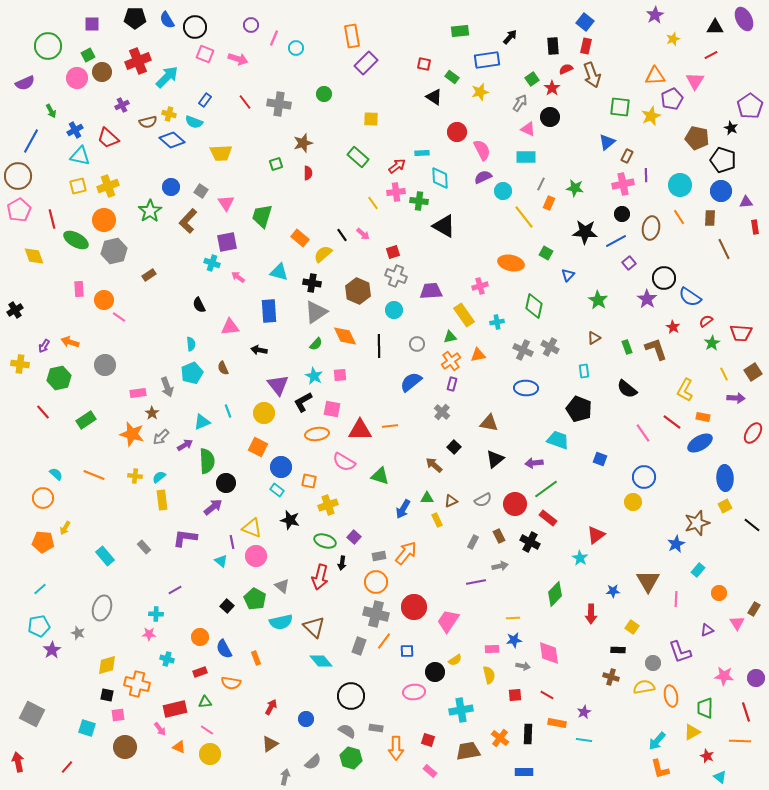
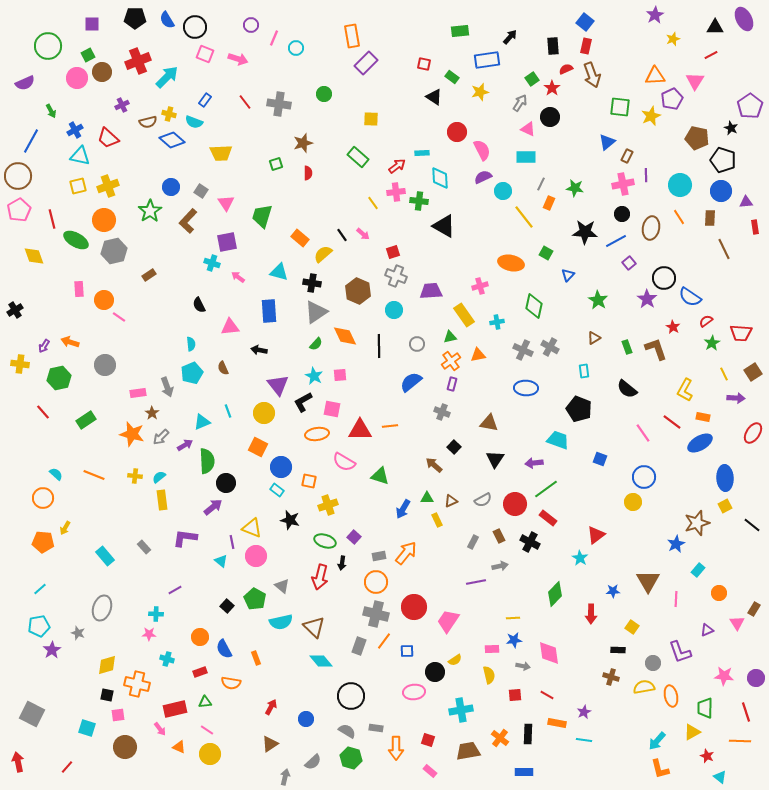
gray cross at (442, 412): rotated 21 degrees counterclockwise
black triangle at (495, 459): rotated 18 degrees counterclockwise
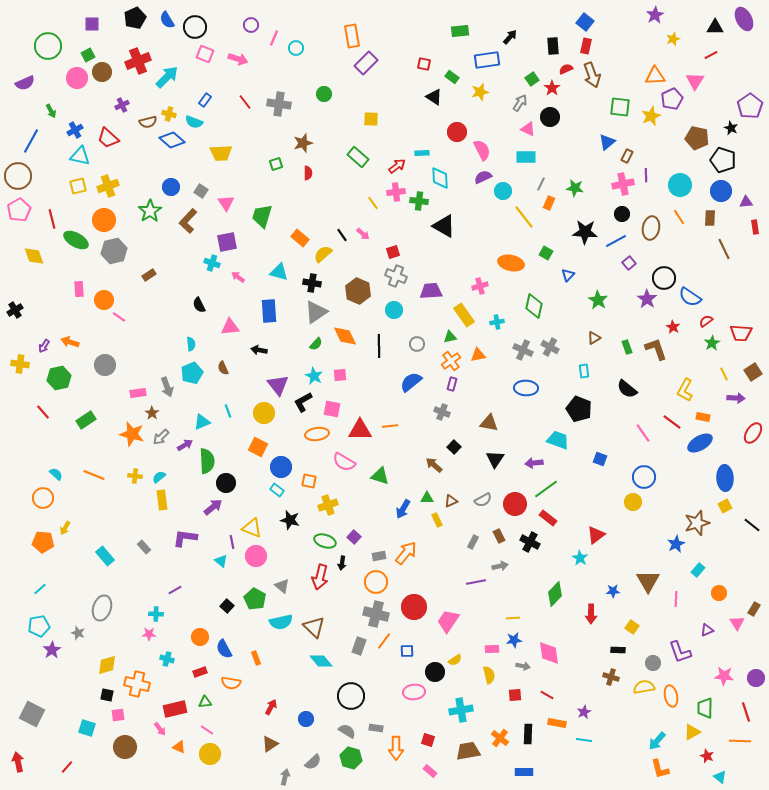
black pentagon at (135, 18): rotated 25 degrees counterclockwise
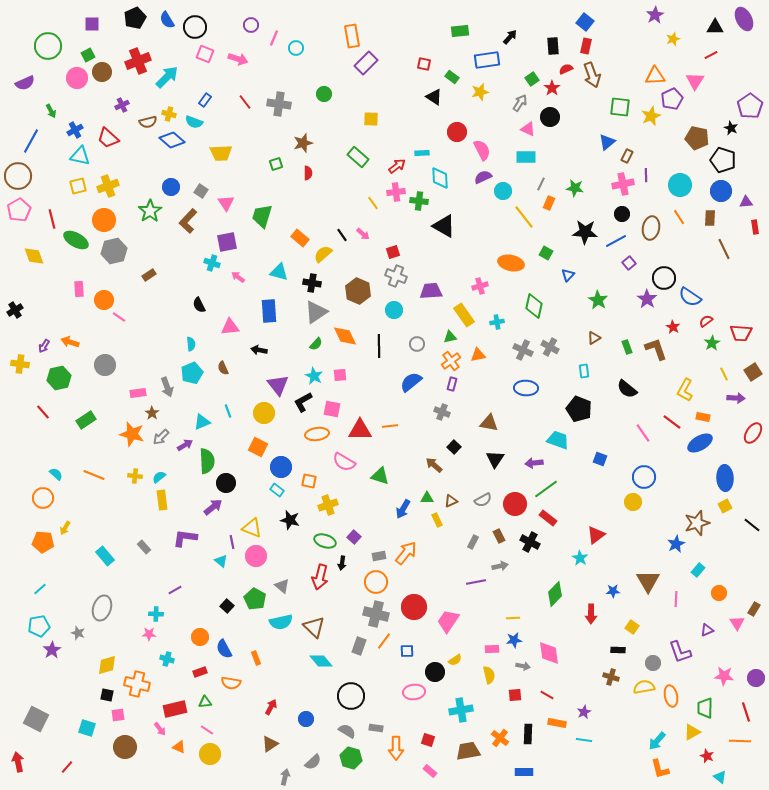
gray square at (32, 714): moved 4 px right, 5 px down
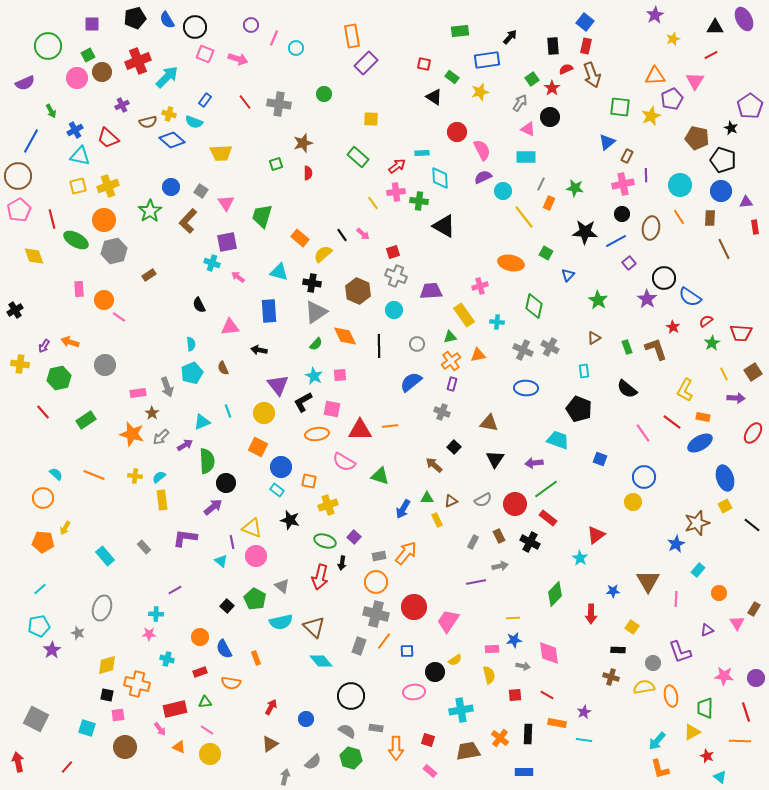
black pentagon at (135, 18): rotated 10 degrees clockwise
cyan cross at (497, 322): rotated 16 degrees clockwise
blue ellipse at (725, 478): rotated 15 degrees counterclockwise
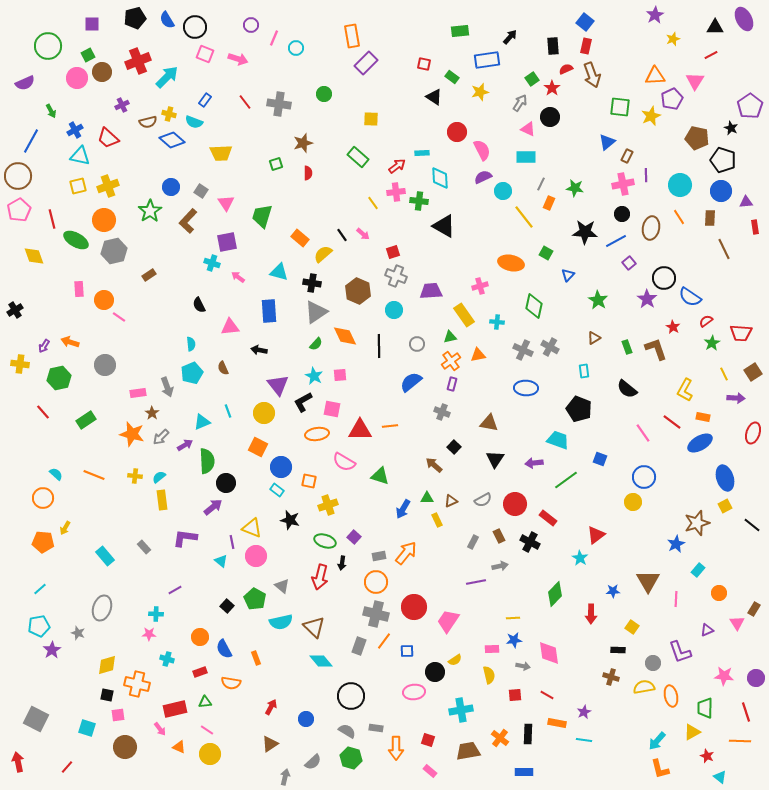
red ellipse at (753, 433): rotated 15 degrees counterclockwise
green line at (546, 489): moved 20 px right, 9 px up
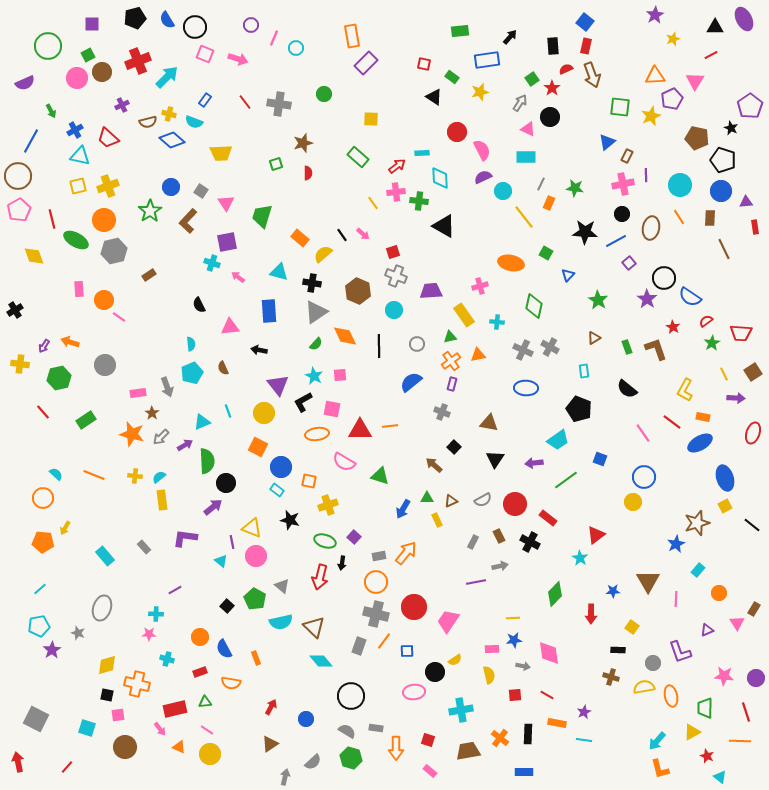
cyan trapezoid at (558, 440): rotated 125 degrees clockwise
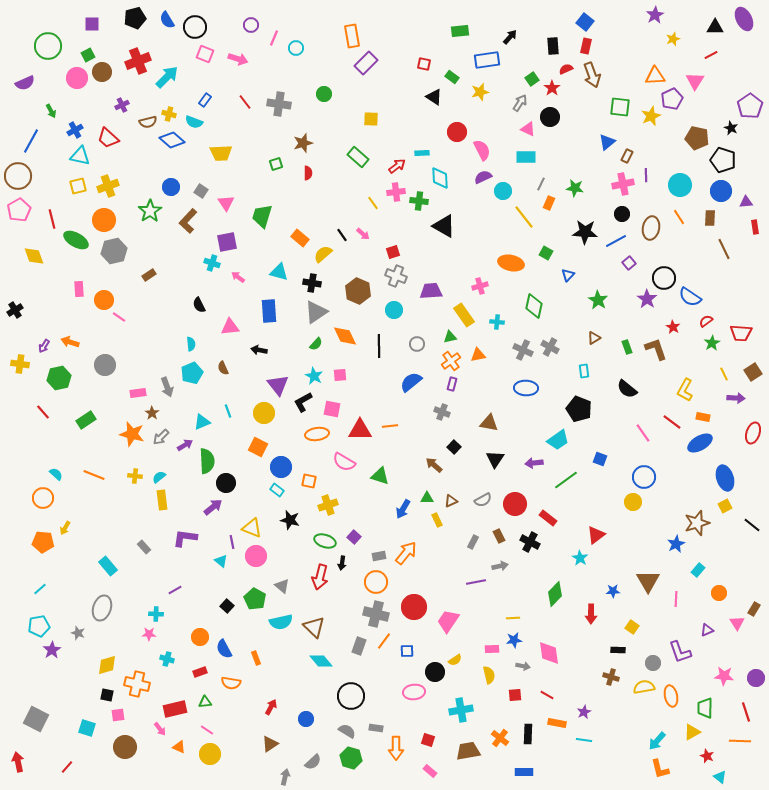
cyan rectangle at (105, 556): moved 3 px right, 10 px down
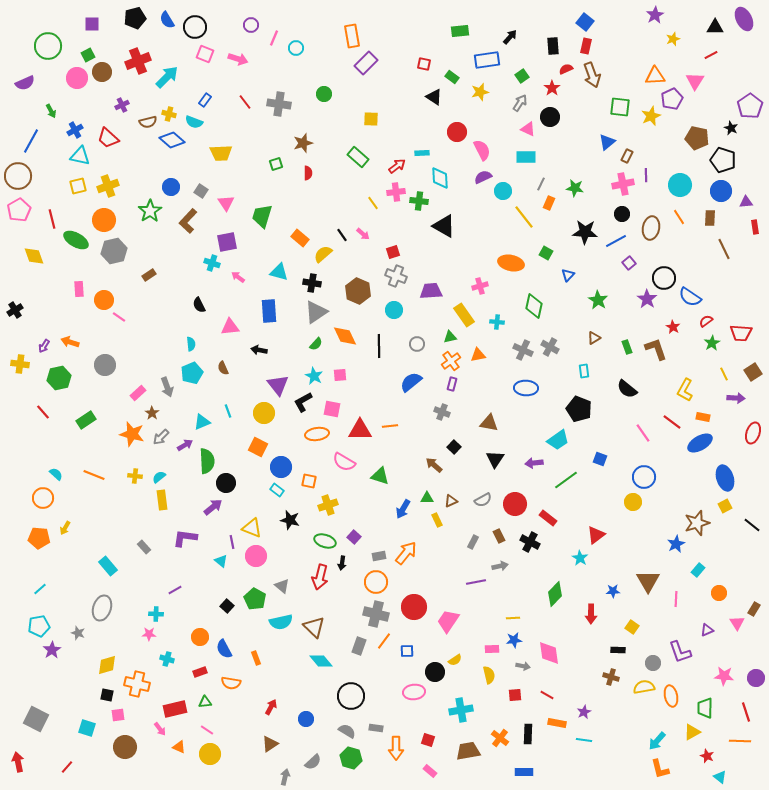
green square at (532, 79): moved 10 px left, 3 px up
pink rectangle at (138, 393): rotated 35 degrees counterclockwise
orange pentagon at (43, 542): moved 4 px left, 4 px up
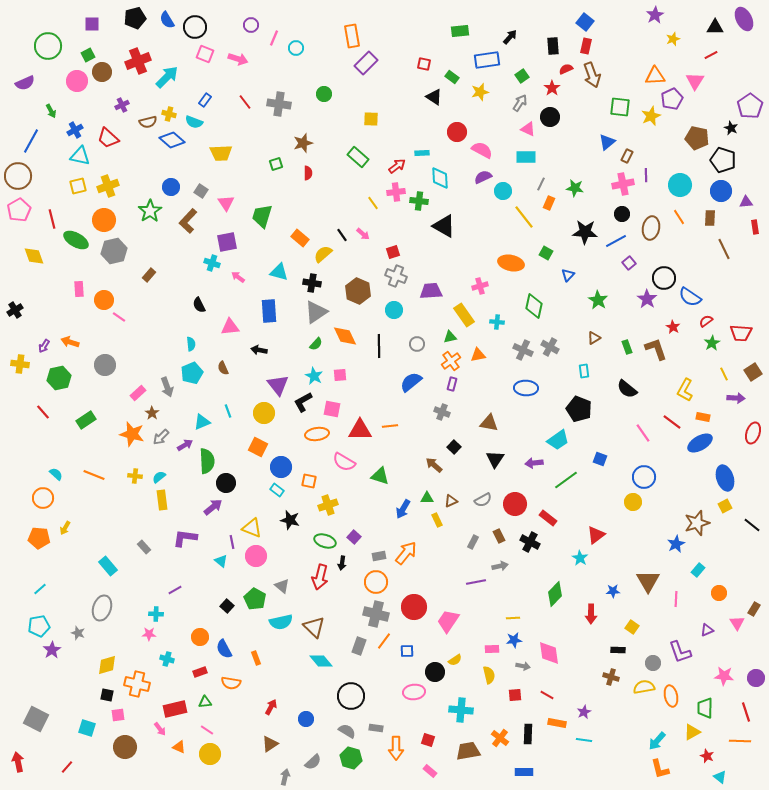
pink circle at (77, 78): moved 3 px down
pink semicircle at (482, 150): rotated 35 degrees counterclockwise
brown rectangle at (149, 275): rotated 16 degrees counterclockwise
cyan cross at (461, 710): rotated 15 degrees clockwise
